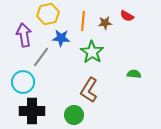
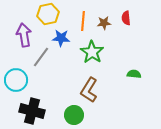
red semicircle: moved 1 px left, 2 px down; rotated 56 degrees clockwise
brown star: moved 1 px left
cyan circle: moved 7 px left, 2 px up
black cross: rotated 15 degrees clockwise
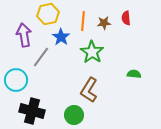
blue star: moved 1 px up; rotated 30 degrees clockwise
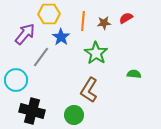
yellow hexagon: moved 1 px right; rotated 10 degrees clockwise
red semicircle: rotated 64 degrees clockwise
purple arrow: moved 1 px right, 1 px up; rotated 50 degrees clockwise
green star: moved 4 px right, 1 px down
